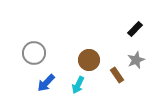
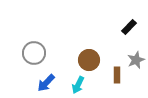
black rectangle: moved 6 px left, 2 px up
brown rectangle: rotated 35 degrees clockwise
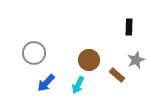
black rectangle: rotated 42 degrees counterclockwise
brown rectangle: rotated 49 degrees counterclockwise
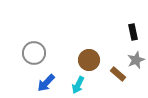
black rectangle: moved 4 px right, 5 px down; rotated 14 degrees counterclockwise
brown rectangle: moved 1 px right, 1 px up
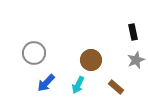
brown circle: moved 2 px right
brown rectangle: moved 2 px left, 13 px down
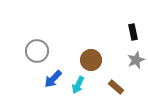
gray circle: moved 3 px right, 2 px up
blue arrow: moved 7 px right, 4 px up
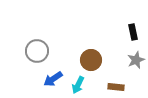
blue arrow: rotated 12 degrees clockwise
brown rectangle: rotated 35 degrees counterclockwise
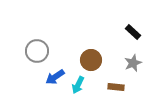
black rectangle: rotated 35 degrees counterclockwise
gray star: moved 3 px left, 3 px down
blue arrow: moved 2 px right, 2 px up
